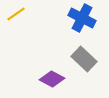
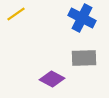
gray rectangle: moved 1 px up; rotated 45 degrees counterclockwise
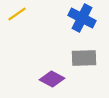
yellow line: moved 1 px right
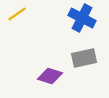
gray rectangle: rotated 10 degrees counterclockwise
purple diamond: moved 2 px left, 3 px up; rotated 10 degrees counterclockwise
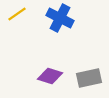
blue cross: moved 22 px left
gray rectangle: moved 5 px right, 20 px down
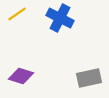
purple diamond: moved 29 px left
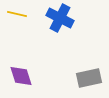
yellow line: rotated 48 degrees clockwise
purple diamond: rotated 55 degrees clockwise
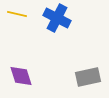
blue cross: moved 3 px left
gray rectangle: moved 1 px left, 1 px up
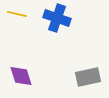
blue cross: rotated 8 degrees counterclockwise
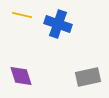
yellow line: moved 5 px right, 1 px down
blue cross: moved 1 px right, 6 px down
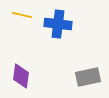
blue cross: rotated 12 degrees counterclockwise
purple diamond: rotated 25 degrees clockwise
